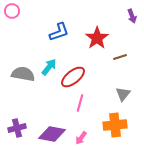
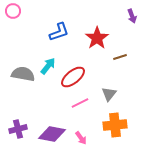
pink circle: moved 1 px right
cyan arrow: moved 1 px left, 1 px up
gray triangle: moved 14 px left
pink line: rotated 48 degrees clockwise
purple cross: moved 1 px right, 1 px down
pink arrow: rotated 72 degrees counterclockwise
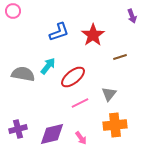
red star: moved 4 px left, 3 px up
purple diamond: rotated 24 degrees counterclockwise
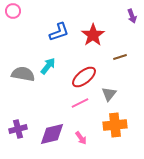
red ellipse: moved 11 px right
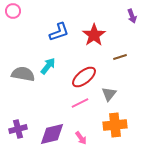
red star: moved 1 px right
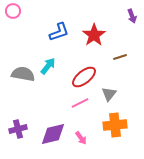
purple diamond: moved 1 px right
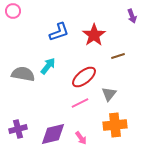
brown line: moved 2 px left, 1 px up
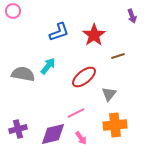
pink line: moved 4 px left, 10 px down
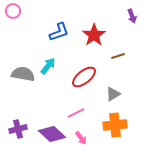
gray triangle: moved 4 px right; rotated 21 degrees clockwise
purple diamond: moved 1 px left; rotated 56 degrees clockwise
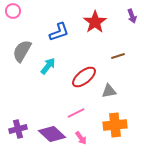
red star: moved 1 px right, 13 px up
gray semicircle: moved 1 px left, 23 px up; rotated 70 degrees counterclockwise
gray triangle: moved 4 px left, 3 px up; rotated 21 degrees clockwise
